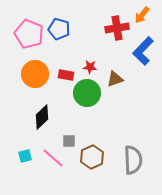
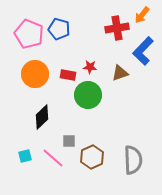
red rectangle: moved 2 px right
brown triangle: moved 5 px right, 6 px up
green circle: moved 1 px right, 2 px down
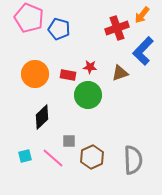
red cross: rotated 10 degrees counterclockwise
pink pentagon: moved 16 px up
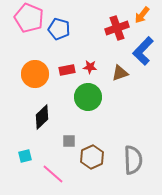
red rectangle: moved 1 px left, 5 px up; rotated 21 degrees counterclockwise
green circle: moved 2 px down
pink line: moved 16 px down
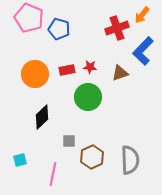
cyan square: moved 5 px left, 4 px down
gray semicircle: moved 3 px left
pink line: rotated 60 degrees clockwise
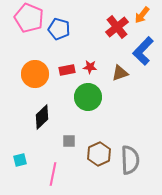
red cross: moved 1 px up; rotated 20 degrees counterclockwise
brown hexagon: moved 7 px right, 3 px up
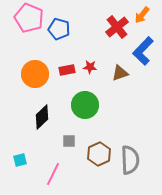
green circle: moved 3 px left, 8 px down
pink line: rotated 15 degrees clockwise
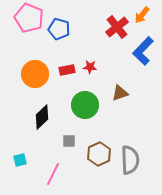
brown triangle: moved 20 px down
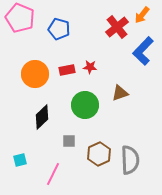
pink pentagon: moved 9 px left
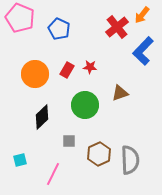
blue pentagon: rotated 10 degrees clockwise
red rectangle: rotated 49 degrees counterclockwise
